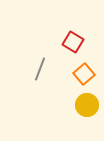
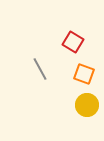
gray line: rotated 50 degrees counterclockwise
orange square: rotated 30 degrees counterclockwise
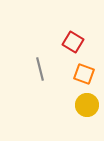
gray line: rotated 15 degrees clockwise
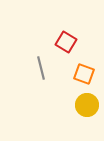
red square: moved 7 px left
gray line: moved 1 px right, 1 px up
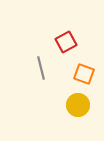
red square: rotated 30 degrees clockwise
yellow circle: moved 9 px left
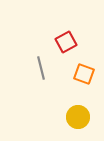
yellow circle: moved 12 px down
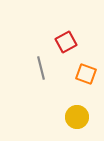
orange square: moved 2 px right
yellow circle: moved 1 px left
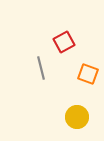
red square: moved 2 px left
orange square: moved 2 px right
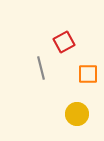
orange square: rotated 20 degrees counterclockwise
yellow circle: moved 3 px up
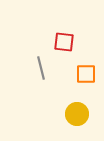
red square: rotated 35 degrees clockwise
orange square: moved 2 px left
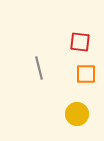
red square: moved 16 px right
gray line: moved 2 px left
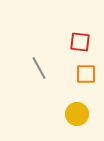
gray line: rotated 15 degrees counterclockwise
